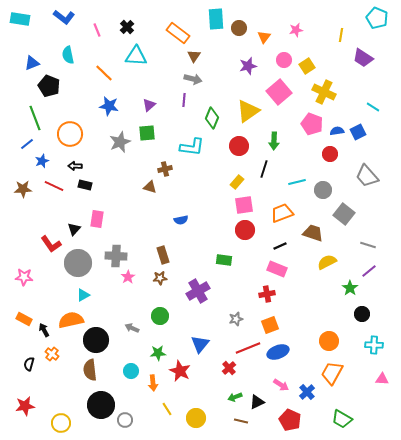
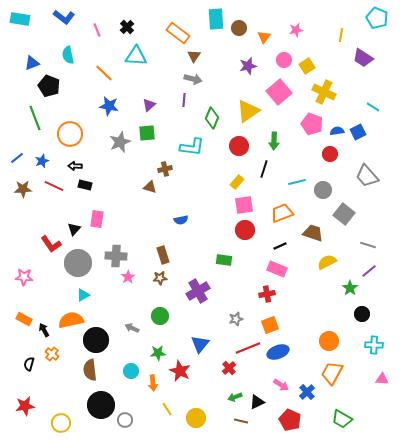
blue line at (27, 144): moved 10 px left, 14 px down
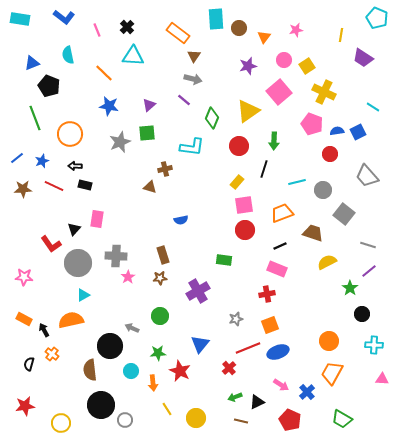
cyan triangle at (136, 56): moved 3 px left
purple line at (184, 100): rotated 56 degrees counterclockwise
black circle at (96, 340): moved 14 px right, 6 px down
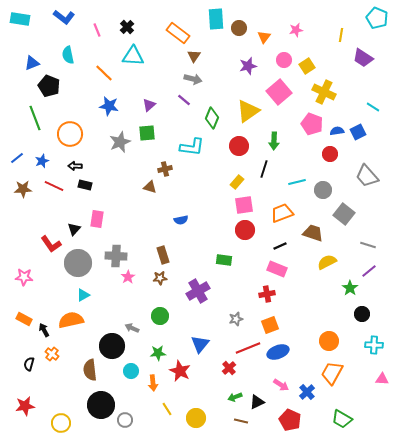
black circle at (110, 346): moved 2 px right
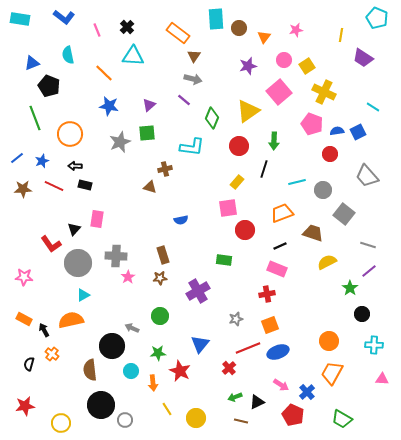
pink square at (244, 205): moved 16 px left, 3 px down
red pentagon at (290, 420): moved 3 px right, 5 px up
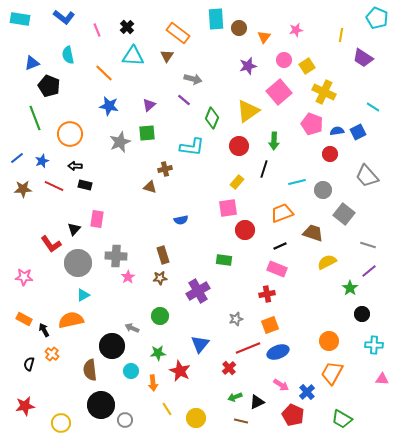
brown triangle at (194, 56): moved 27 px left
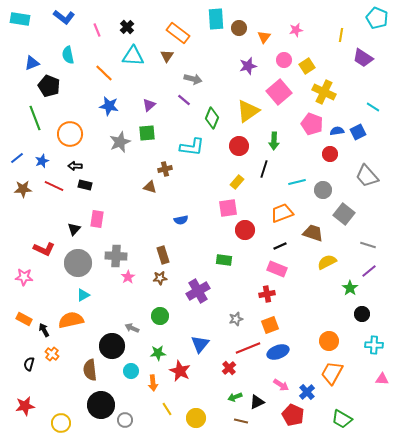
red L-shape at (51, 244): moved 7 px left, 5 px down; rotated 30 degrees counterclockwise
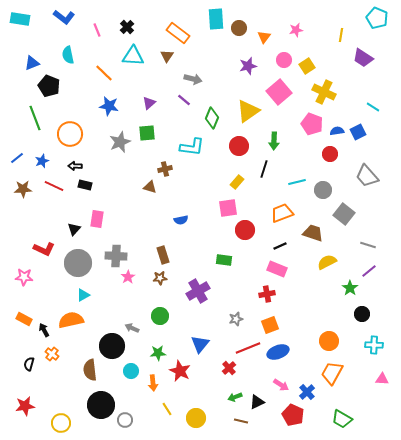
purple triangle at (149, 105): moved 2 px up
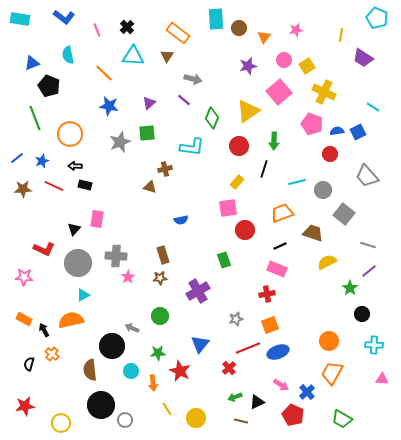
green rectangle at (224, 260): rotated 63 degrees clockwise
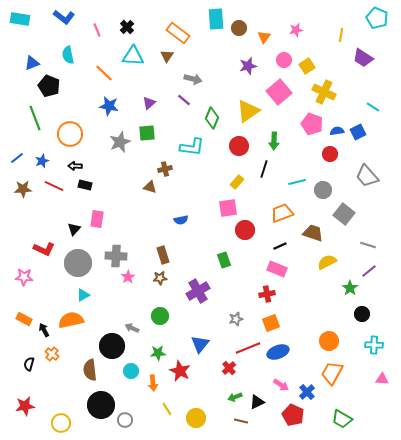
orange square at (270, 325): moved 1 px right, 2 px up
